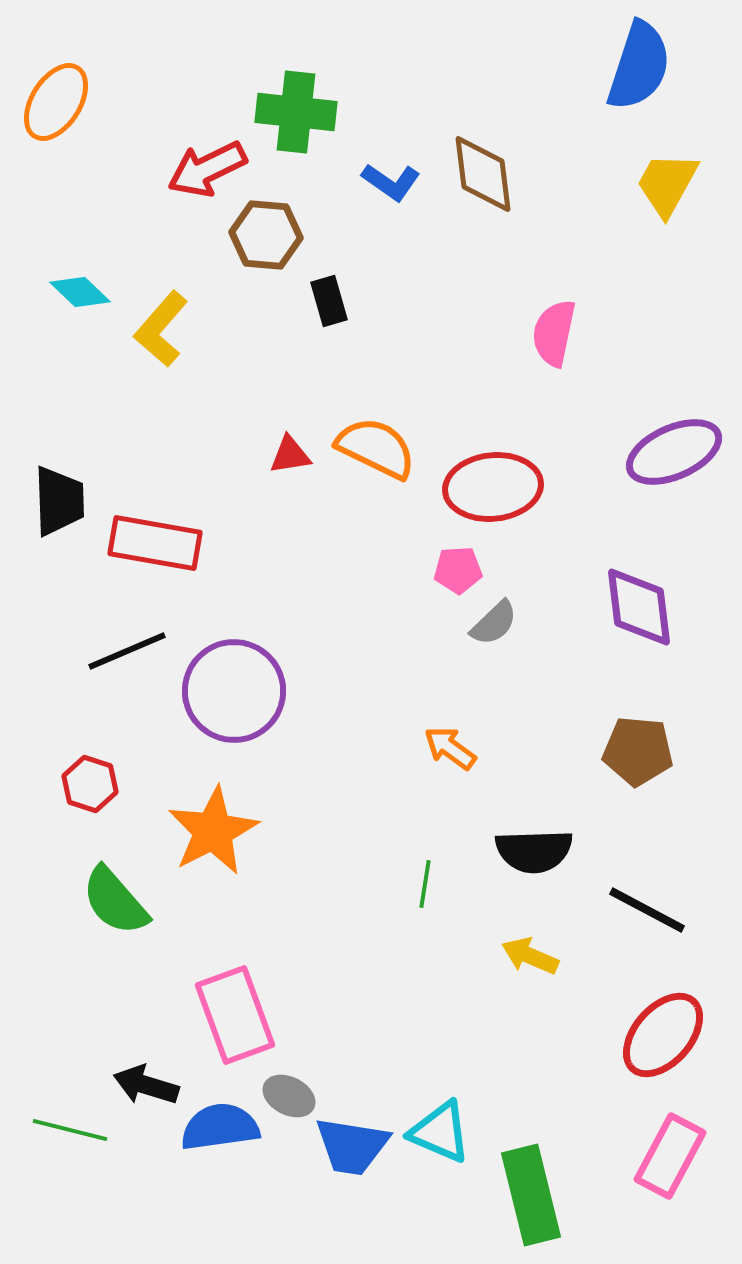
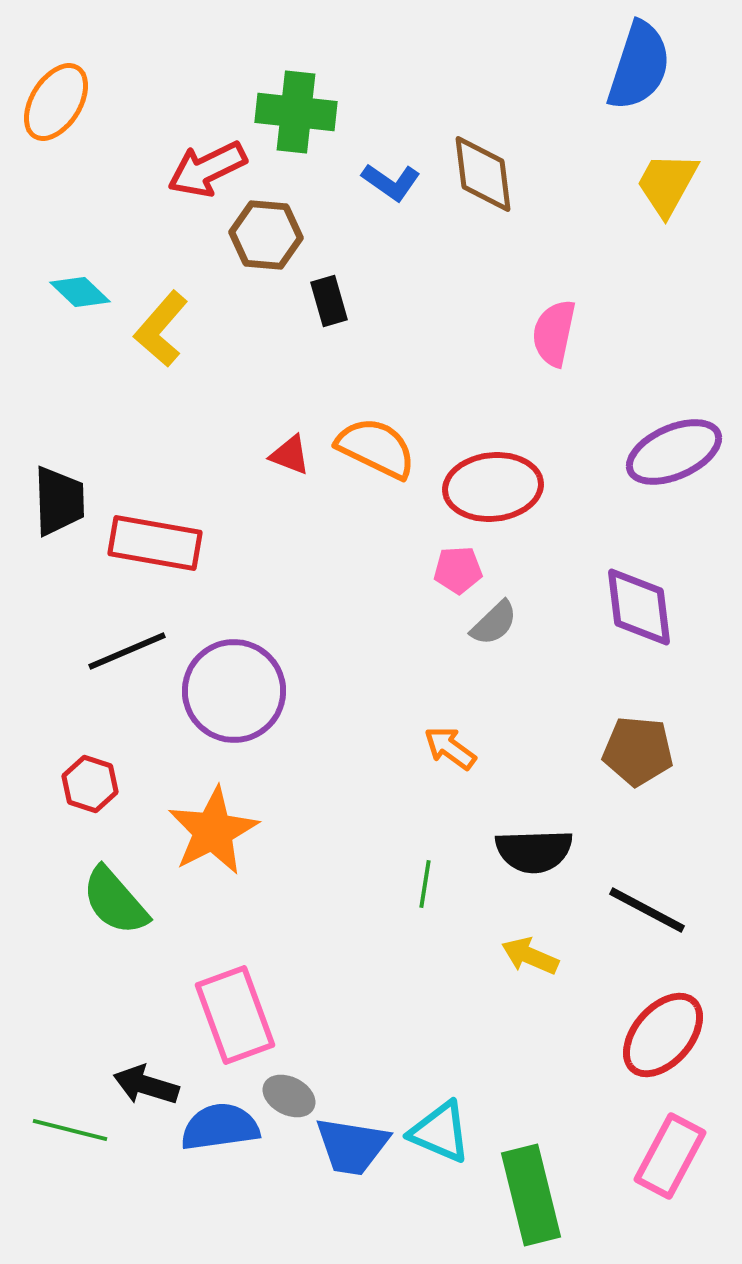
red triangle at (290, 455): rotated 30 degrees clockwise
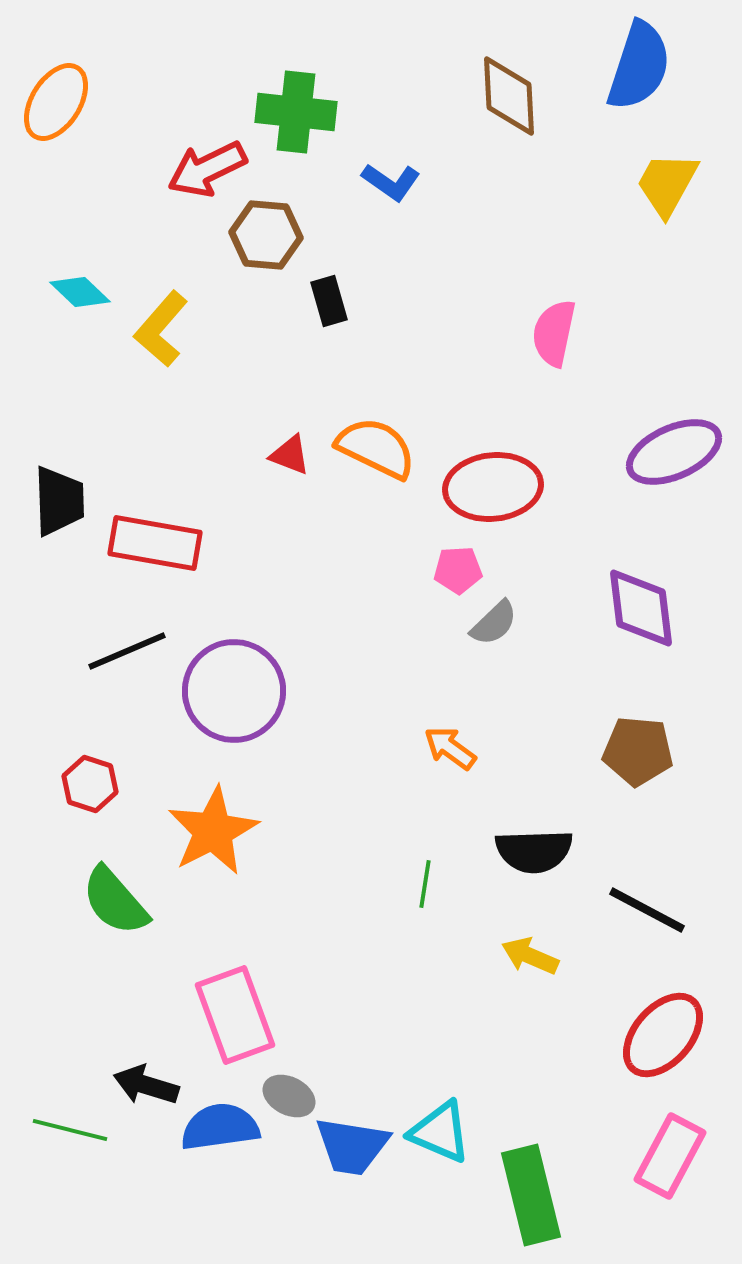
brown diamond at (483, 174): moved 26 px right, 78 px up; rotated 4 degrees clockwise
purple diamond at (639, 607): moved 2 px right, 1 px down
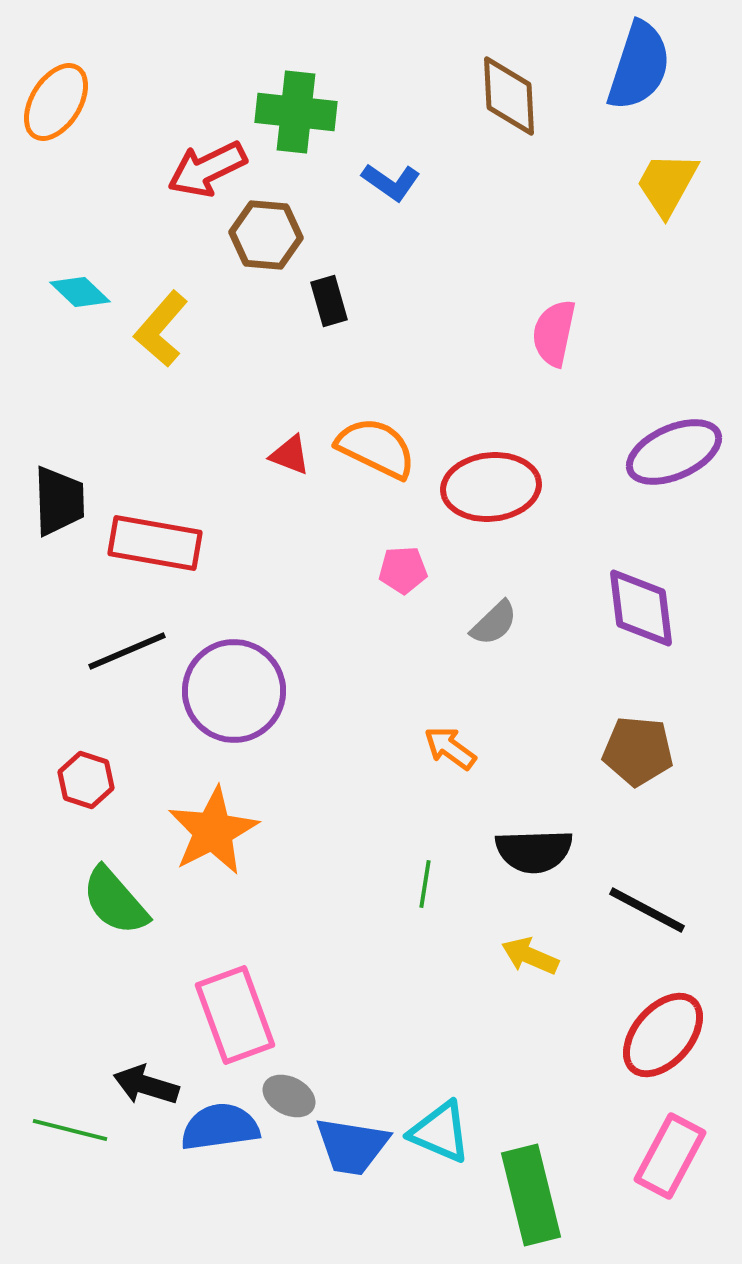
red ellipse at (493, 487): moved 2 px left
pink pentagon at (458, 570): moved 55 px left
red hexagon at (90, 784): moved 4 px left, 4 px up
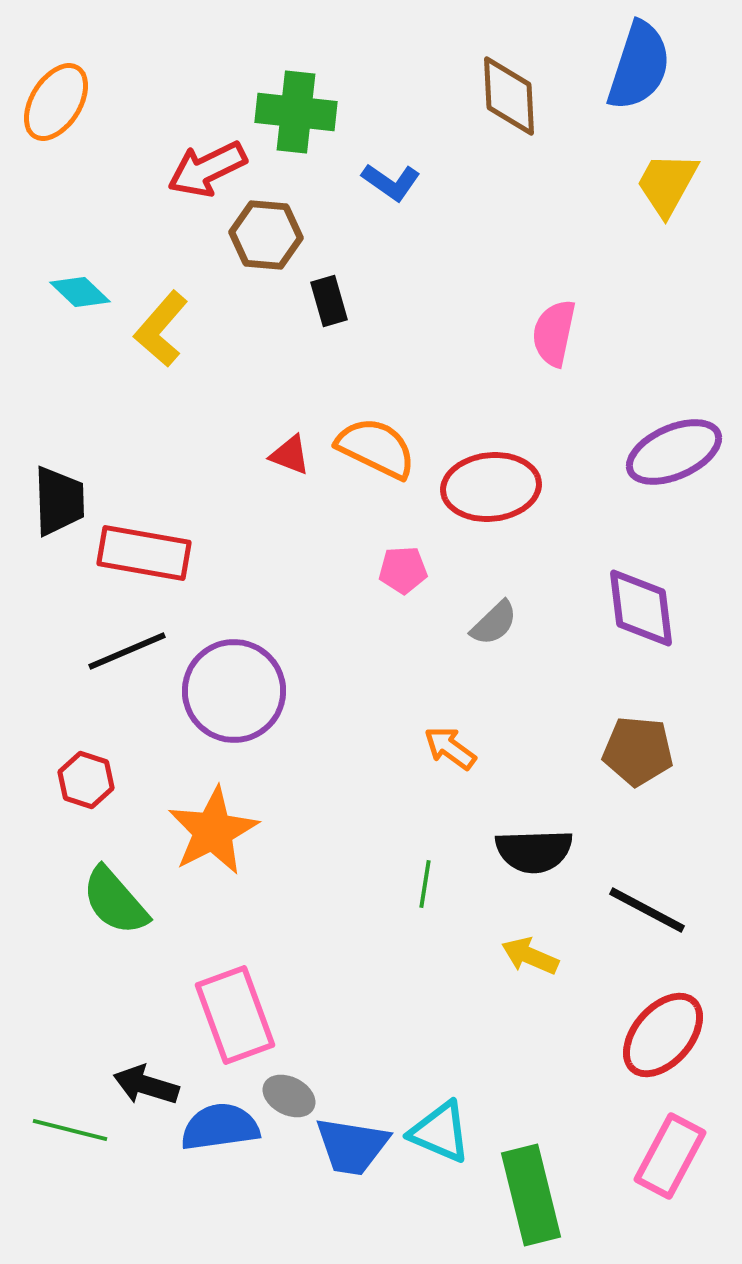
red rectangle at (155, 543): moved 11 px left, 10 px down
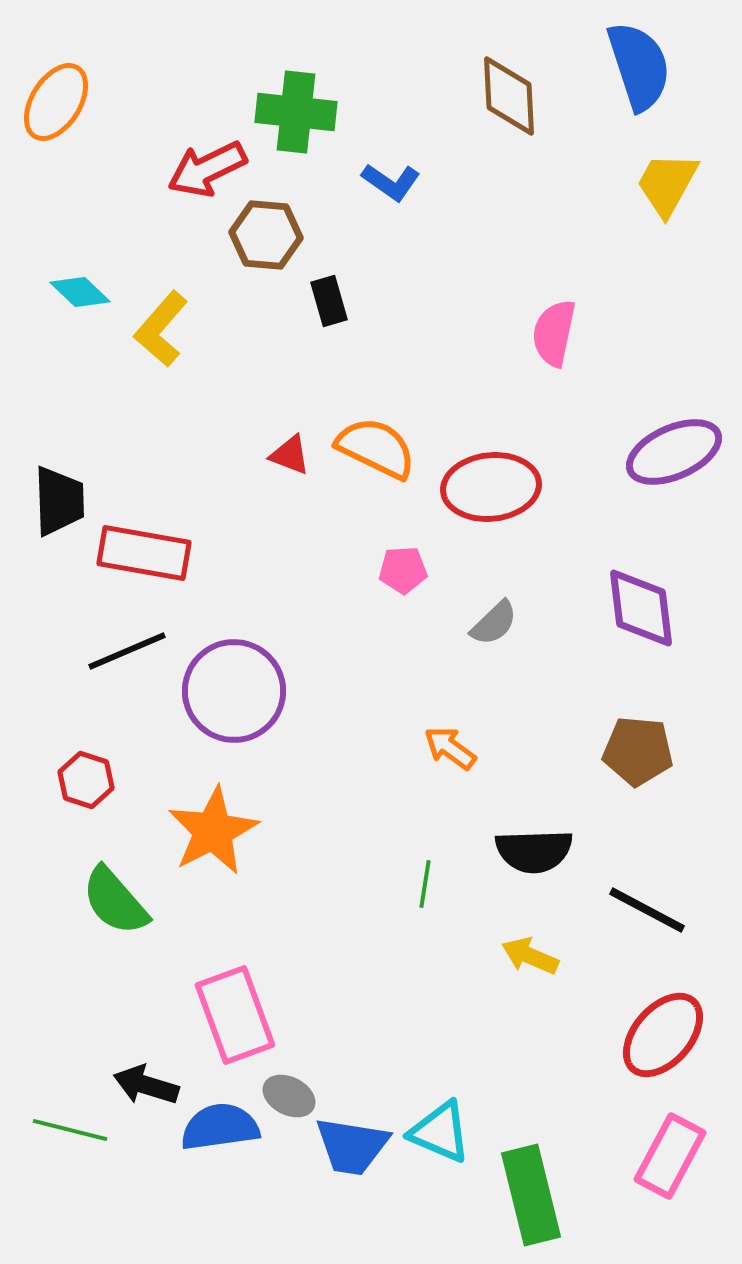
blue semicircle at (639, 66): rotated 36 degrees counterclockwise
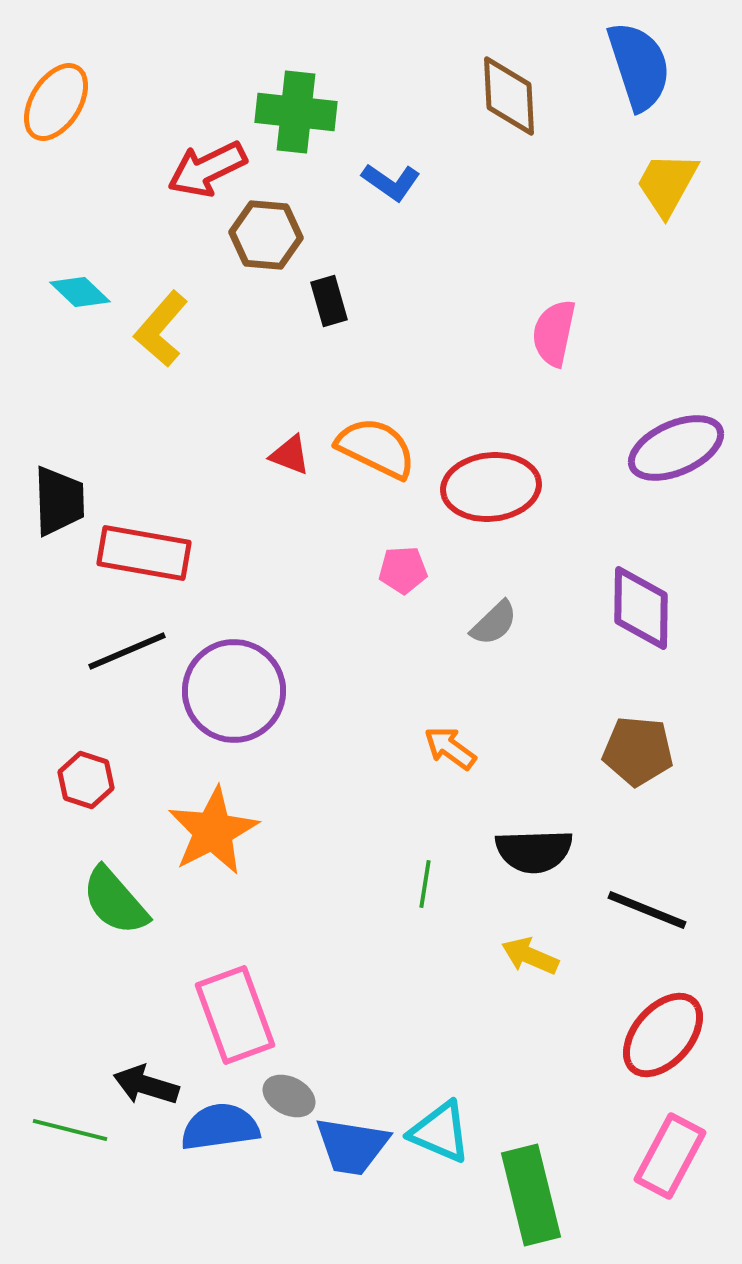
purple ellipse at (674, 452): moved 2 px right, 4 px up
purple diamond at (641, 608): rotated 8 degrees clockwise
black line at (647, 910): rotated 6 degrees counterclockwise
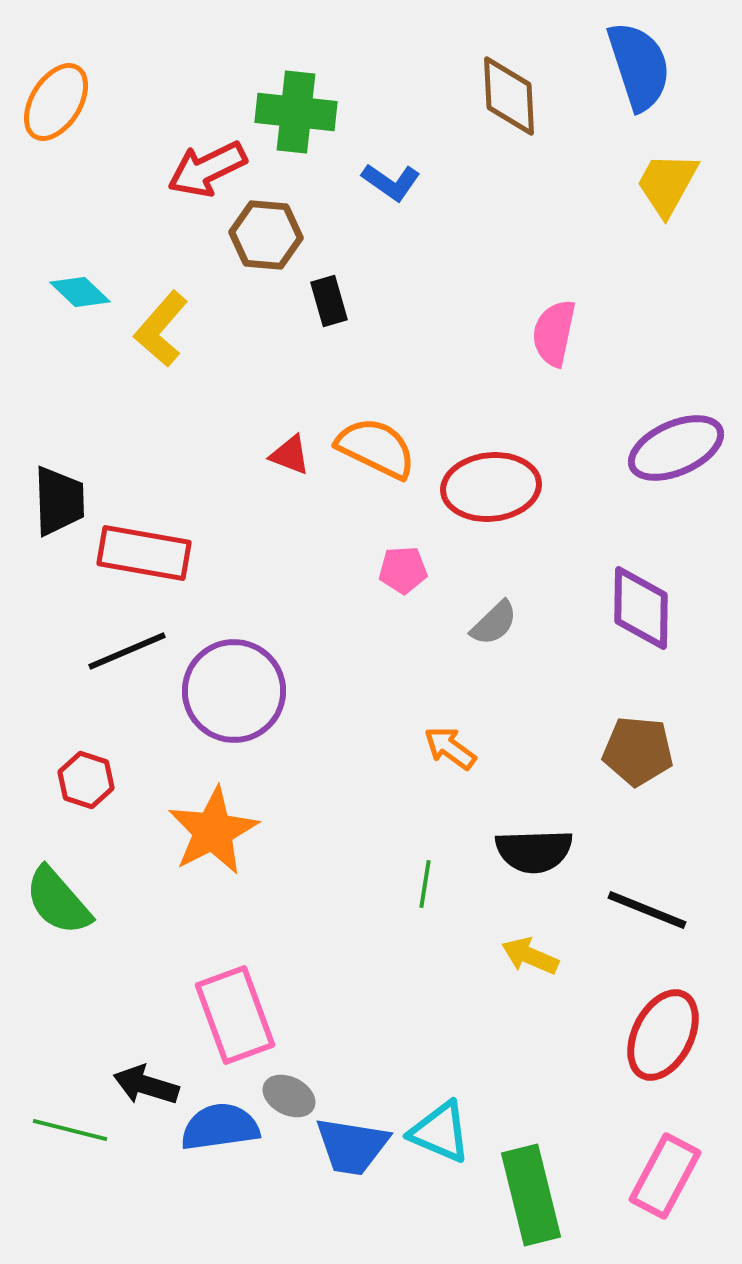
green semicircle at (115, 901): moved 57 px left
red ellipse at (663, 1035): rotated 14 degrees counterclockwise
pink rectangle at (670, 1156): moved 5 px left, 20 px down
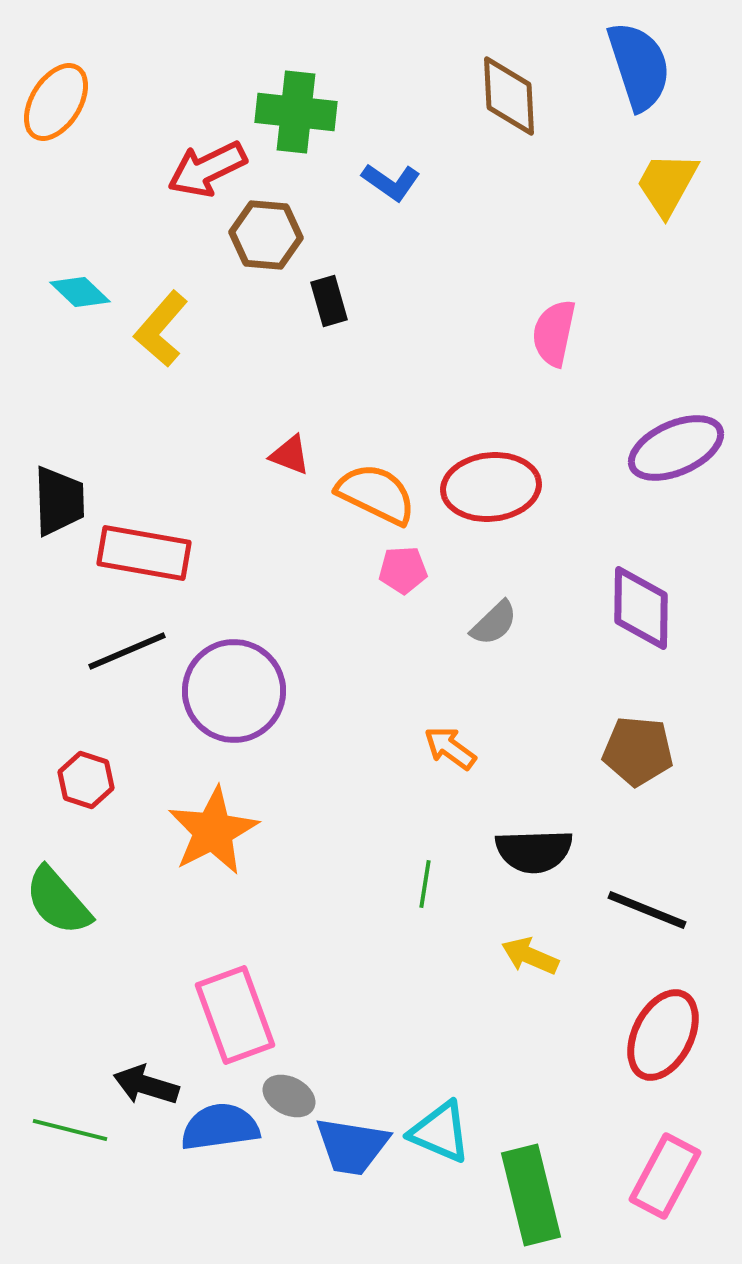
orange semicircle at (376, 448): moved 46 px down
